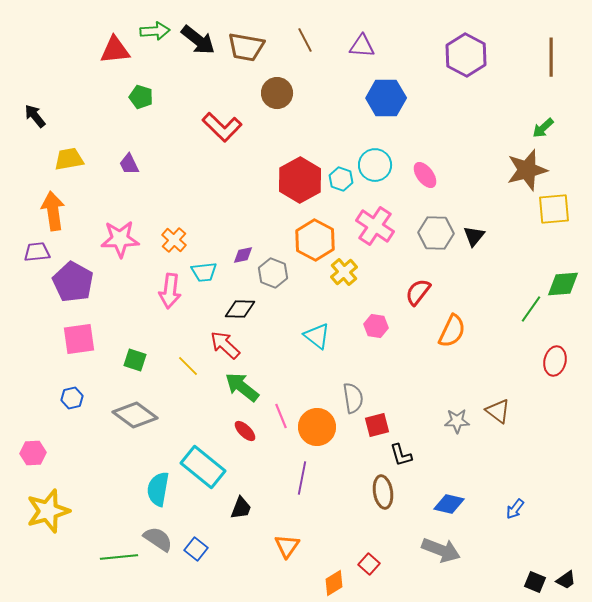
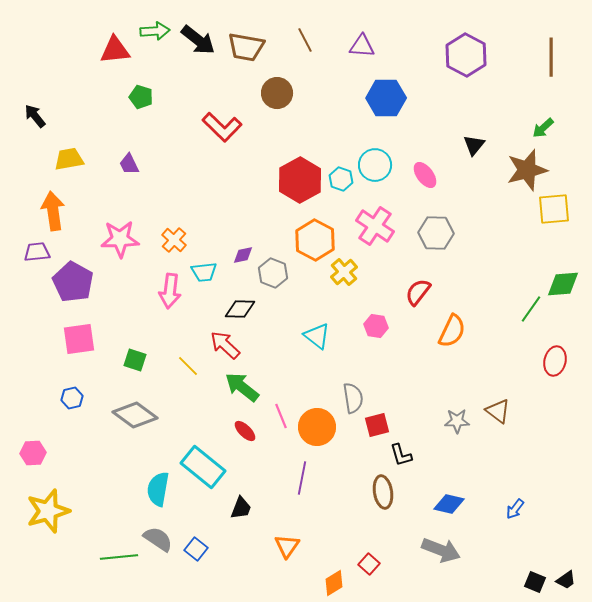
black triangle at (474, 236): moved 91 px up
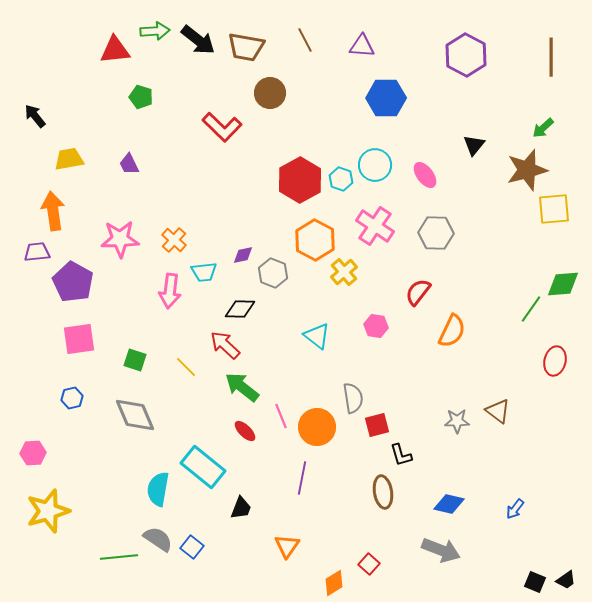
brown circle at (277, 93): moved 7 px left
yellow line at (188, 366): moved 2 px left, 1 px down
gray diamond at (135, 415): rotated 30 degrees clockwise
blue square at (196, 549): moved 4 px left, 2 px up
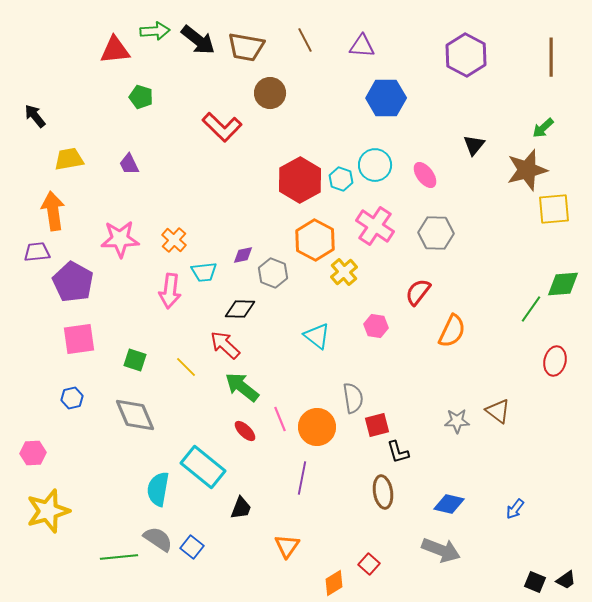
pink line at (281, 416): moved 1 px left, 3 px down
black L-shape at (401, 455): moved 3 px left, 3 px up
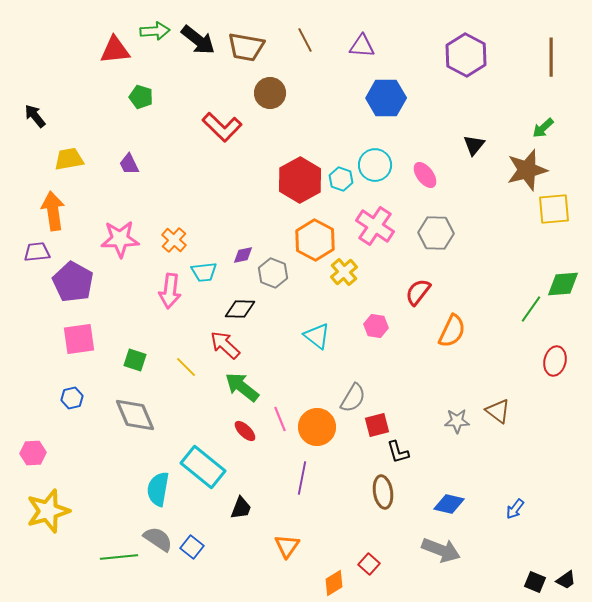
gray semicircle at (353, 398): rotated 40 degrees clockwise
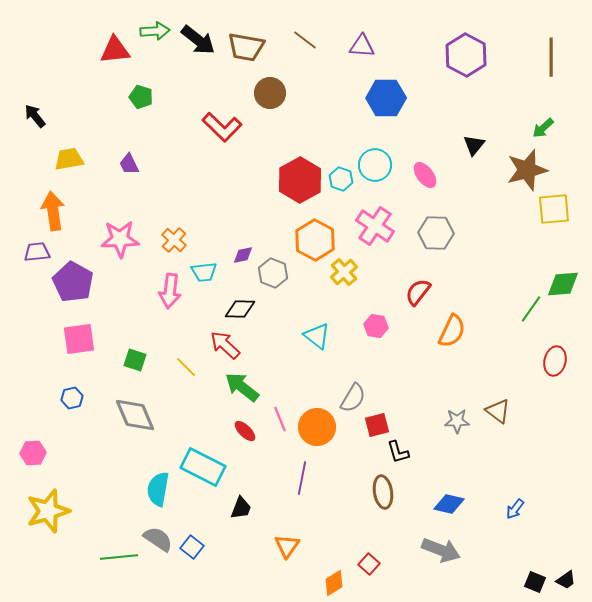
brown line at (305, 40): rotated 25 degrees counterclockwise
cyan rectangle at (203, 467): rotated 12 degrees counterclockwise
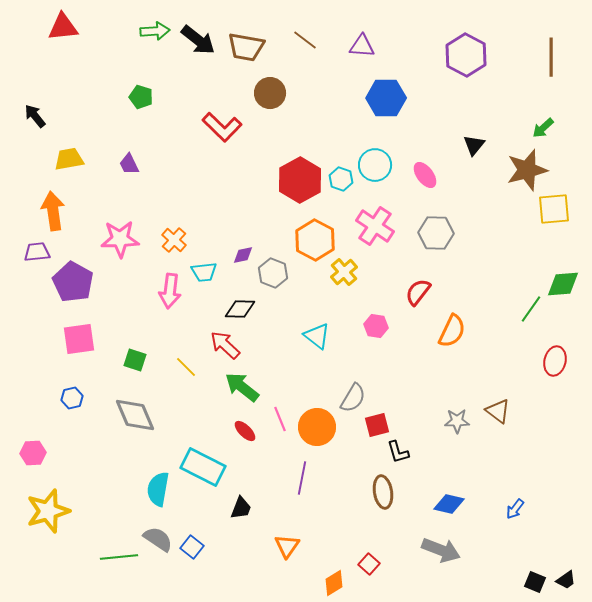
red triangle at (115, 50): moved 52 px left, 23 px up
